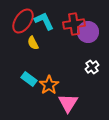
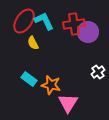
red ellipse: moved 1 px right
white cross: moved 6 px right, 5 px down
orange star: moved 2 px right; rotated 24 degrees counterclockwise
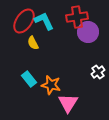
red cross: moved 3 px right, 7 px up
cyan rectangle: rotated 14 degrees clockwise
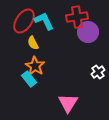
orange star: moved 16 px left, 19 px up; rotated 18 degrees clockwise
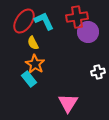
orange star: moved 2 px up
white cross: rotated 24 degrees clockwise
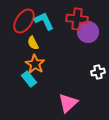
red cross: moved 2 px down; rotated 15 degrees clockwise
pink triangle: rotated 15 degrees clockwise
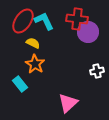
red ellipse: moved 1 px left
yellow semicircle: rotated 144 degrees clockwise
white cross: moved 1 px left, 1 px up
cyan rectangle: moved 9 px left, 5 px down
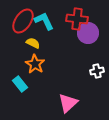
purple circle: moved 1 px down
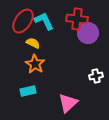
white cross: moved 1 px left, 5 px down
cyan rectangle: moved 8 px right, 7 px down; rotated 63 degrees counterclockwise
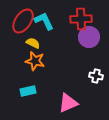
red cross: moved 4 px right; rotated 10 degrees counterclockwise
purple circle: moved 1 px right, 4 px down
orange star: moved 3 px up; rotated 18 degrees counterclockwise
white cross: rotated 24 degrees clockwise
pink triangle: rotated 20 degrees clockwise
